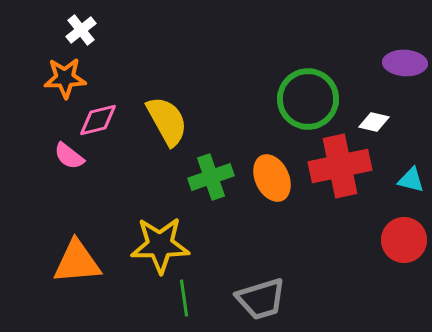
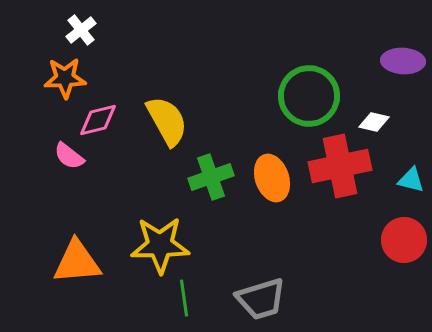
purple ellipse: moved 2 px left, 2 px up
green circle: moved 1 px right, 3 px up
orange ellipse: rotated 6 degrees clockwise
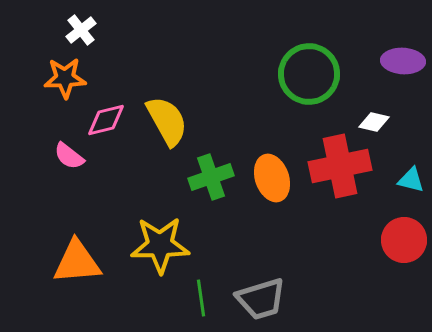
green circle: moved 22 px up
pink diamond: moved 8 px right
green line: moved 17 px right
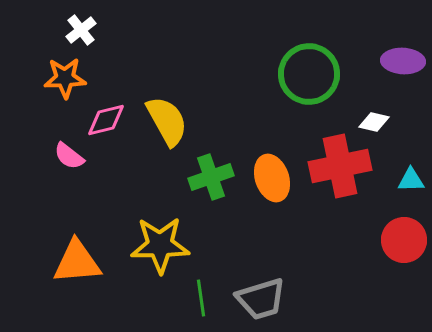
cyan triangle: rotated 16 degrees counterclockwise
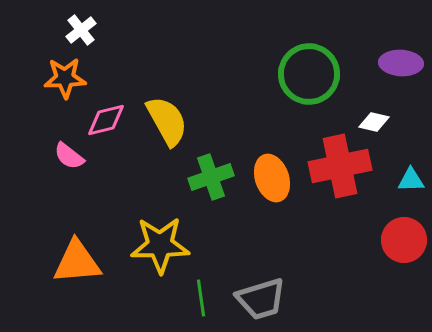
purple ellipse: moved 2 px left, 2 px down
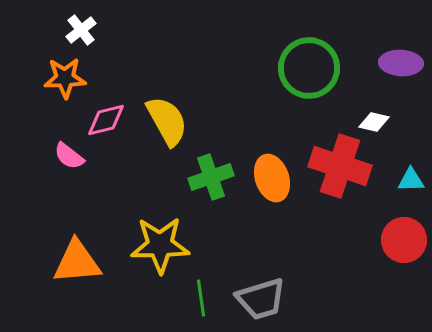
green circle: moved 6 px up
red cross: rotated 30 degrees clockwise
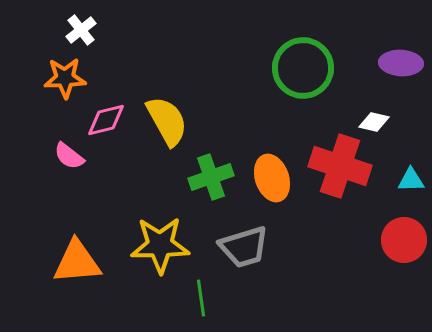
green circle: moved 6 px left
gray trapezoid: moved 17 px left, 52 px up
